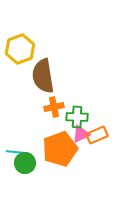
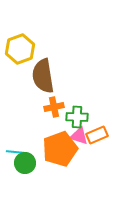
pink triangle: moved 2 px left, 2 px down; rotated 42 degrees clockwise
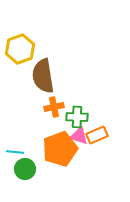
green circle: moved 6 px down
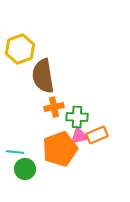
pink triangle: rotated 30 degrees counterclockwise
